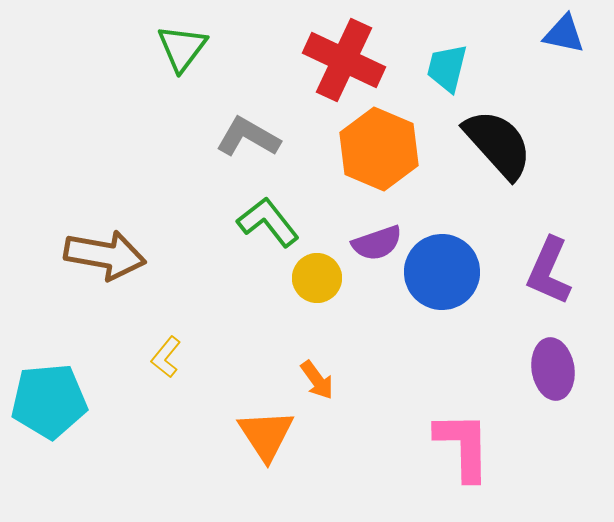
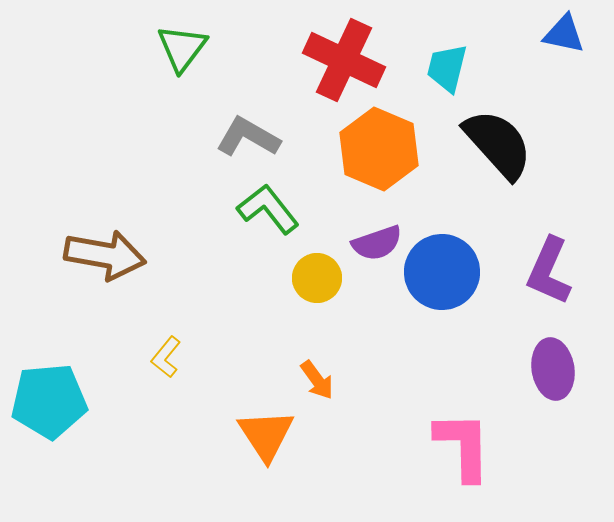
green L-shape: moved 13 px up
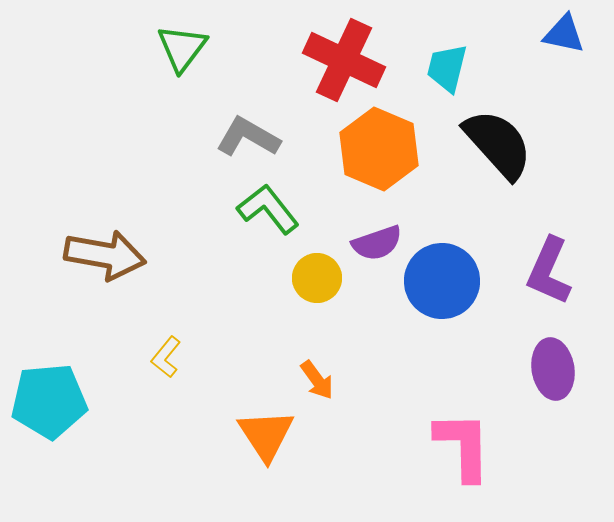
blue circle: moved 9 px down
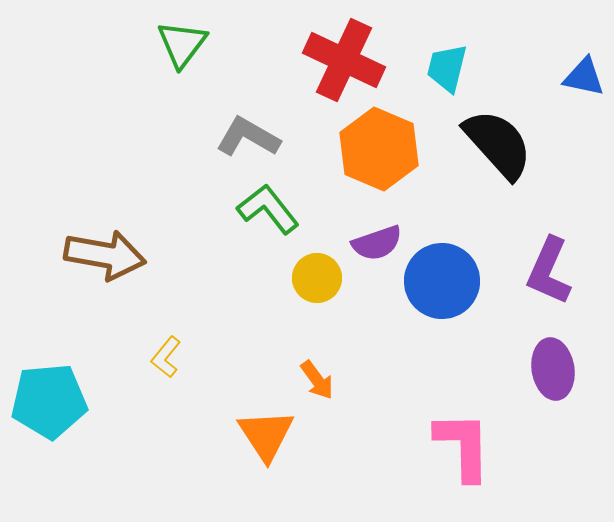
blue triangle: moved 20 px right, 43 px down
green triangle: moved 4 px up
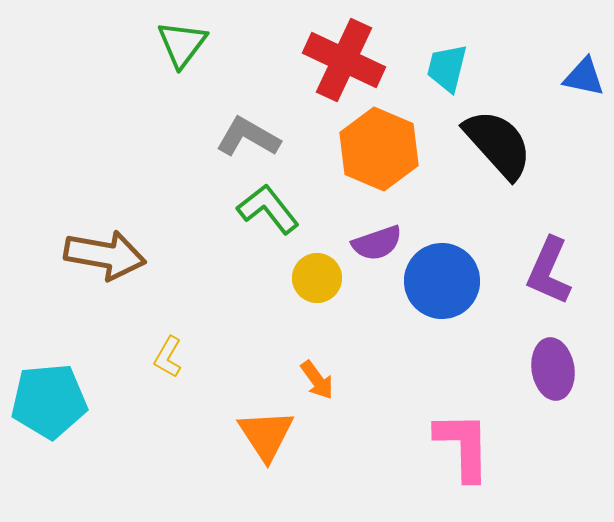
yellow L-shape: moved 2 px right; rotated 9 degrees counterclockwise
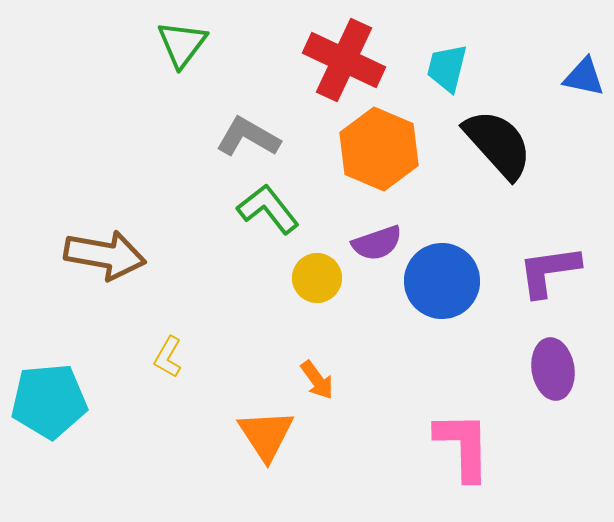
purple L-shape: rotated 58 degrees clockwise
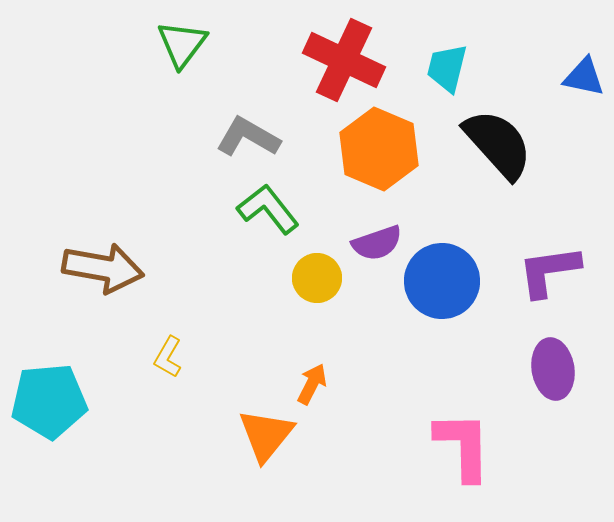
brown arrow: moved 2 px left, 13 px down
orange arrow: moved 5 px left, 4 px down; rotated 117 degrees counterclockwise
orange triangle: rotated 12 degrees clockwise
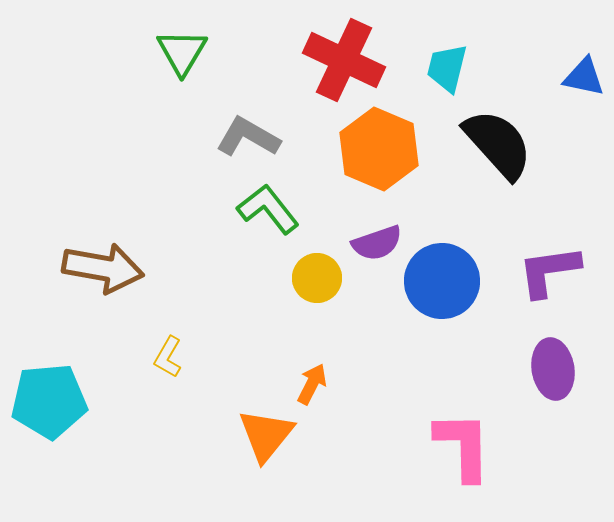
green triangle: moved 8 px down; rotated 6 degrees counterclockwise
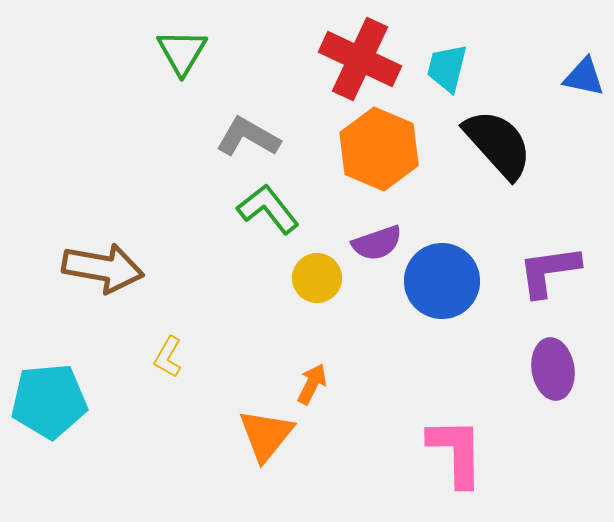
red cross: moved 16 px right, 1 px up
pink L-shape: moved 7 px left, 6 px down
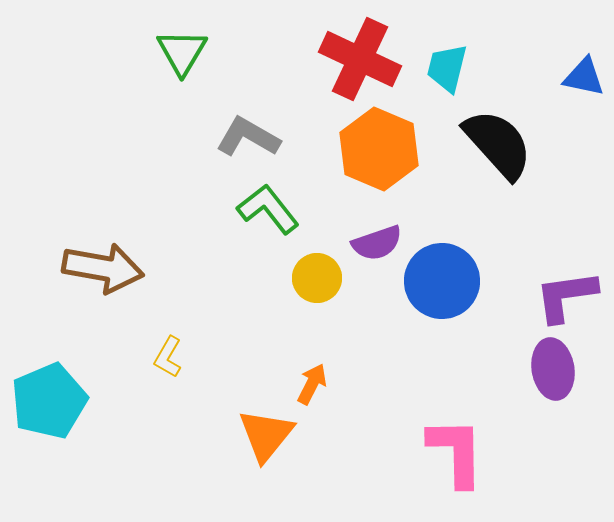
purple L-shape: moved 17 px right, 25 px down
cyan pentagon: rotated 18 degrees counterclockwise
